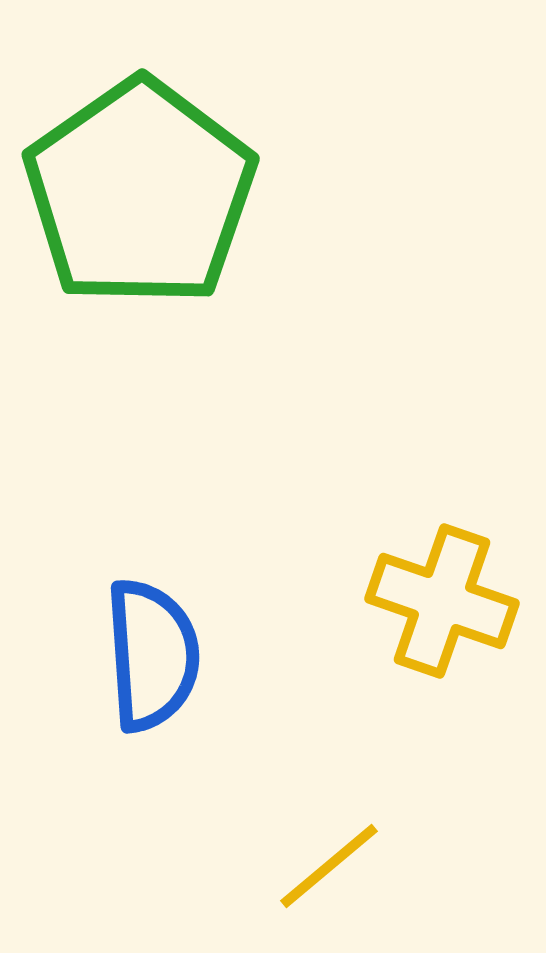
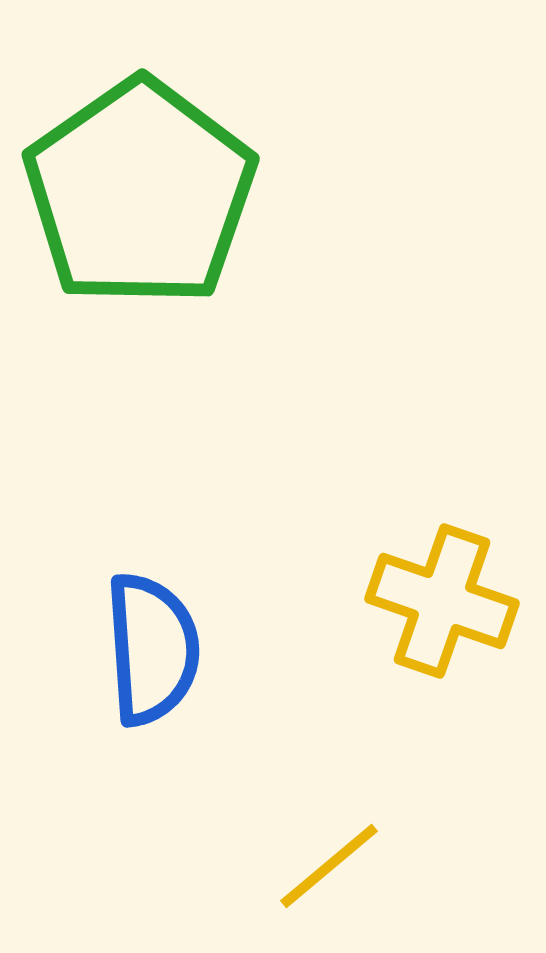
blue semicircle: moved 6 px up
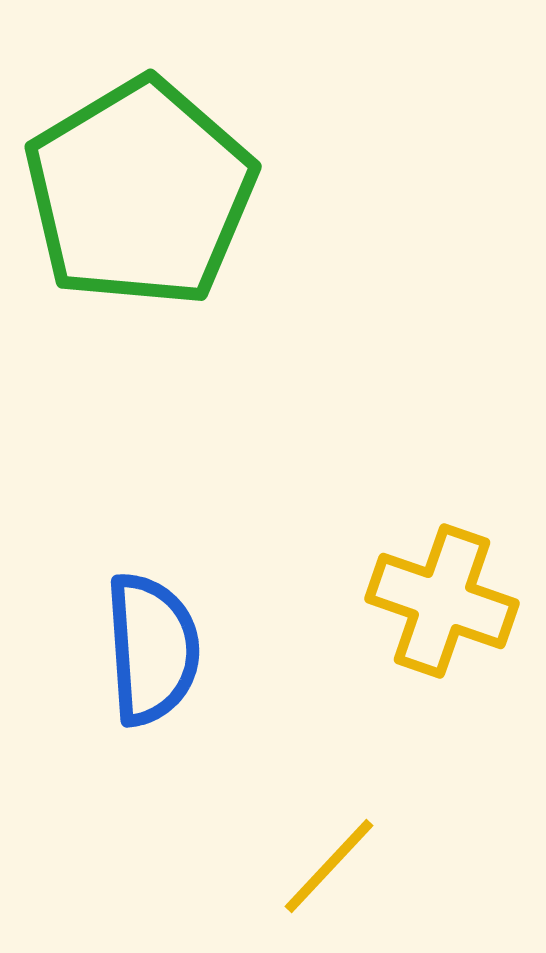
green pentagon: rotated 4 degrees clockwise
yellow line: rotated 7 degrees counterclockwise
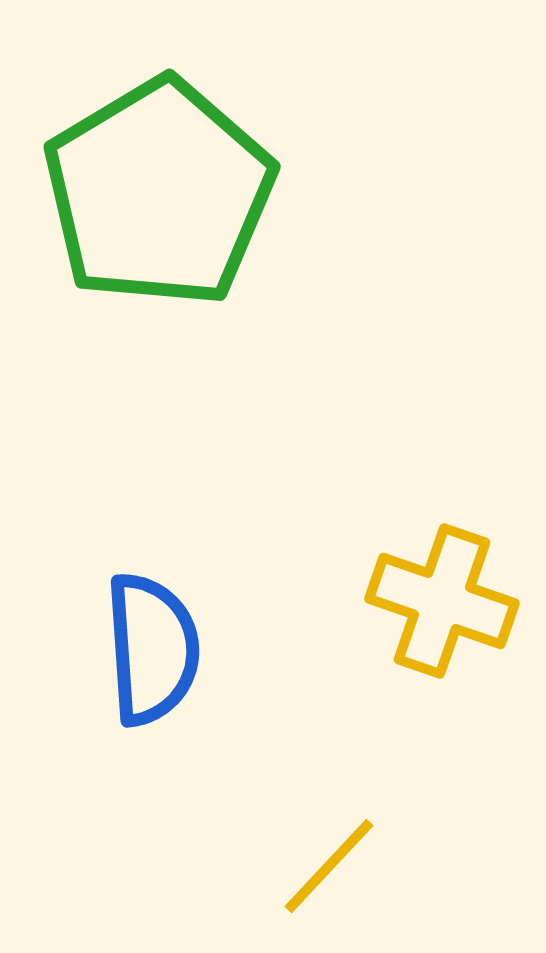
green pentagon: moved 19 px right
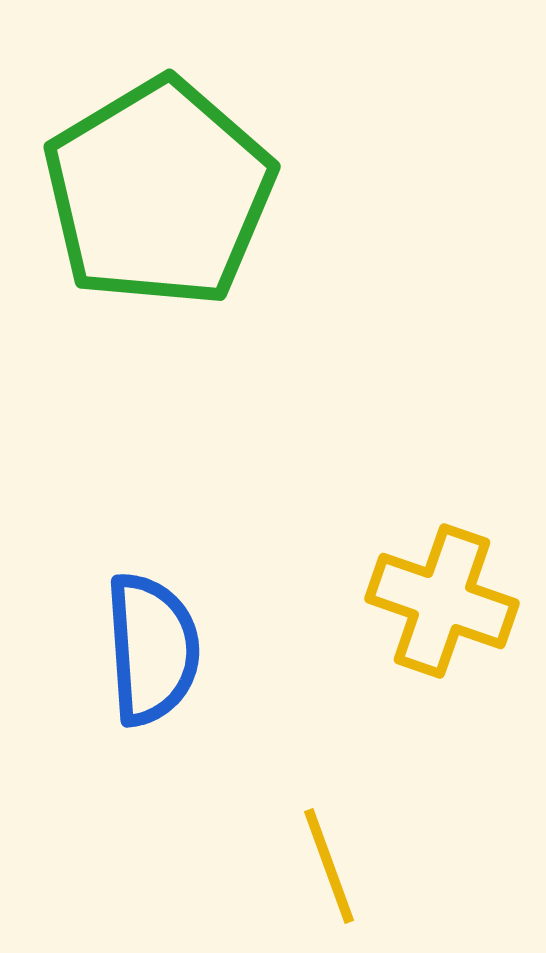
yellow line: rotated 63 degrees counterclockwise
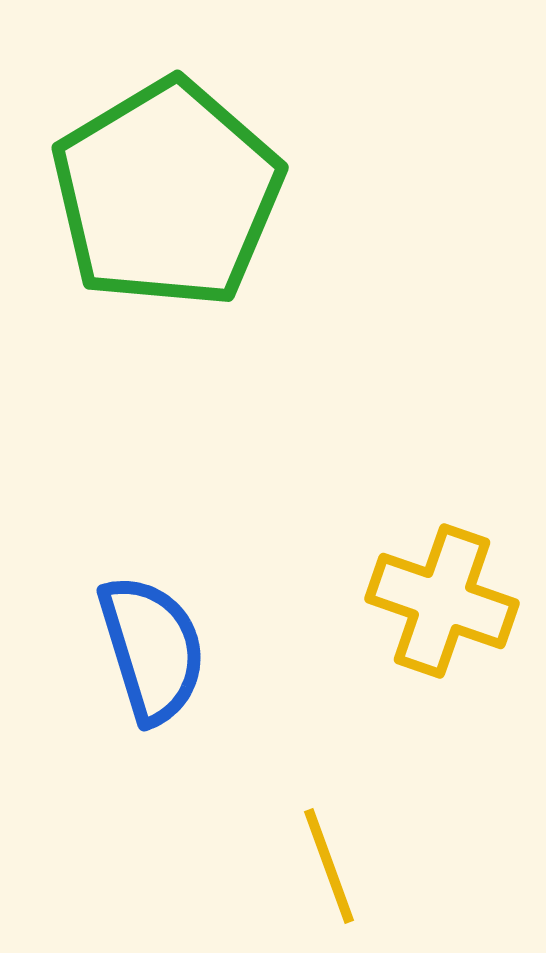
green pentagon: moved 8 px right, 1 px down
blue semicircle: rotated 13 degrees counterclockwise
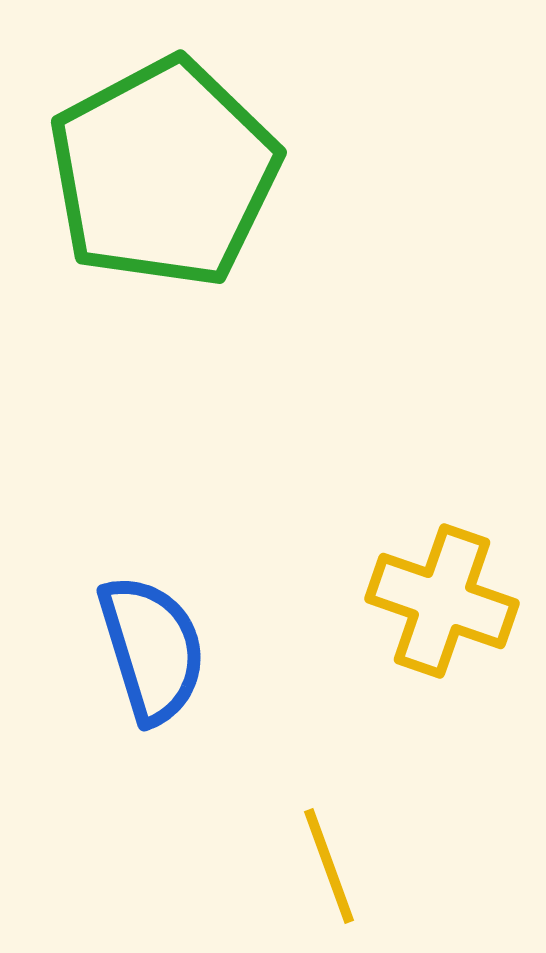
green pentagon: moved 3 px left, 21 px up; rotated 3 degrees clockwise
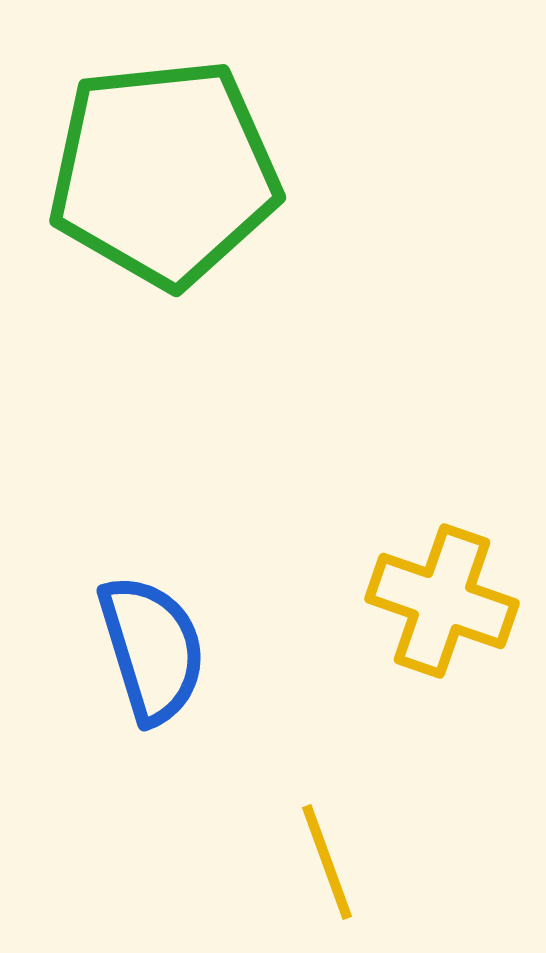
green pentagon: rotated 22 degrees clockwise
yellow line: moved 2 px left, 4 px up
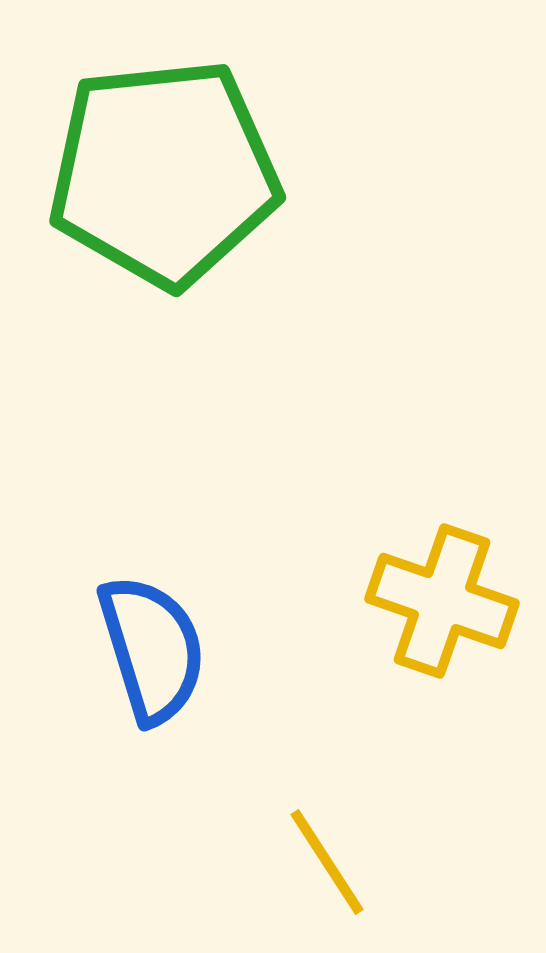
yellow line: rotated 13 degrees counterclockwise
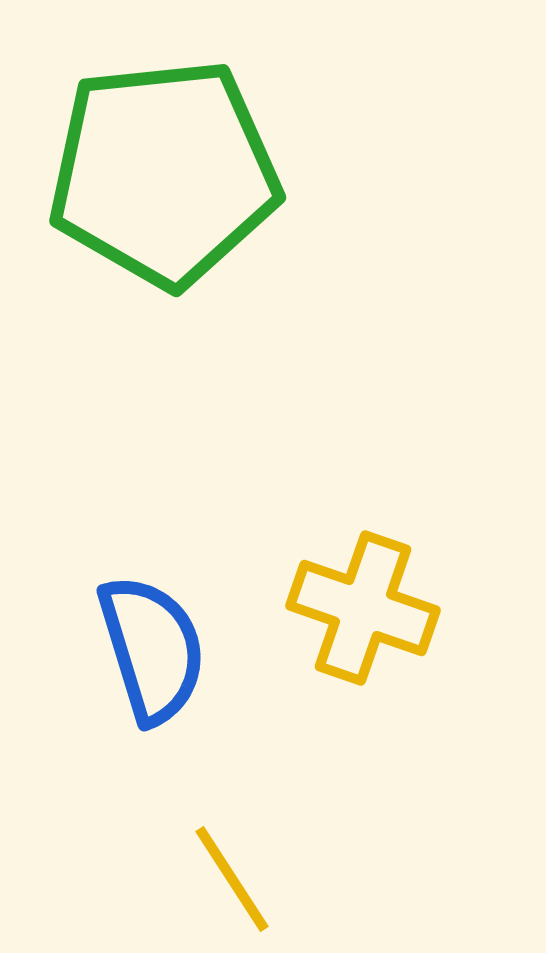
yellow cross: moved 79 px left, 7 px down
yellow line: moved 95 px left, 17 px down
